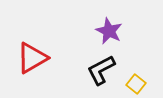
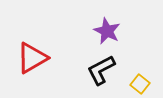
purple star: moved 2 px left
yellow square: moved 4 px right
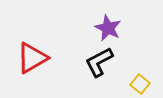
purple star: moved 1 px right, 3 px up
black L-shape: moved 2 px left, 8 px up
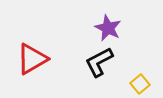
red triangle: moved 1 px down
yellow square: rotated 12 degrees clockwise
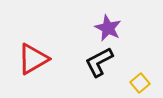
red triangle: moved 1 px right
yellow square: moved 1 px up
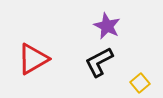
purple star: moved 1 px left, 2 px up
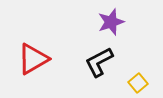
purple star: moved 4 px right, 4 px up; rotated 28 degrees clockwise
yellow square: moved 2 px left
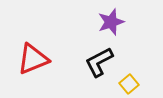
red triangle: rotated 8 degrees clockwise
yellow square: moved 9 px left, 1 px down
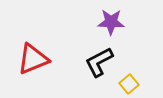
purple star: rotated 20 degrees clockwise
